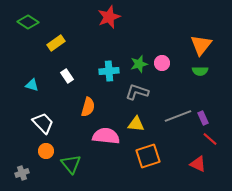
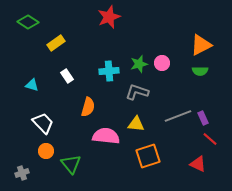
orange triangle: rotated 25 degrees clockwise
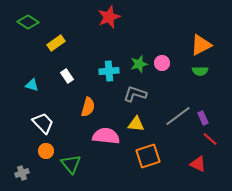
gray L-shape: moved 2 px left, 2 px down
gray line: rotated 16 degrees counterclockwise
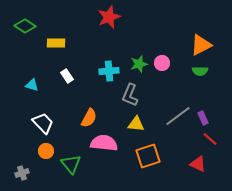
green diamond: moved 3 px left, 4 px down
yellow rectangle: rotated 36 degrees clockwise
gray L-shape: moved 5 px left, 1 px down; rotated 85 degrees counterclockwise
orange semicircle: moved 1 px right, 11 px down; rotated 12 degrees clockwise
pink semicircle: moved 2 px left, 7 px down
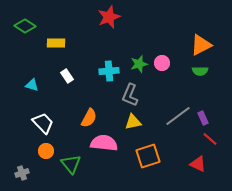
yellow triangle: moved 3 px left, 2 px up; rotated 18 degrees counterclockwise
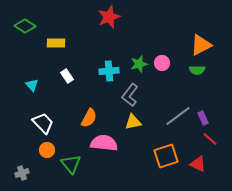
green semicircle: moved 3 px left, 1 px up
cyan triangle: rotated 32 degrees clockwise
gray L-shape: rotated 15 degrees clockwise
orange circle: moved 1 px right, 1 px up
orange square: moved 18 px right
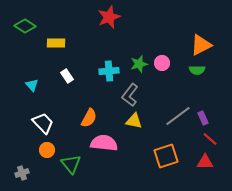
yellow triangle: moved 1 px right, 1 px up; rotated 24 degrees clockwise
red triangle: moved 7 px right, 2 px up; rotated 24 degrees counterclockwise
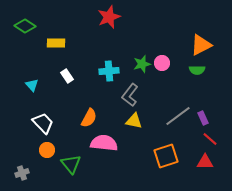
green star: moved 3 px right
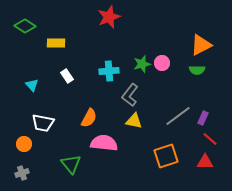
purple rectangle: rotated 48 degrees clockwise
white trapezoid: rotated 145 degrees clockwise
orange circle: moved 23 px left, 6 px up
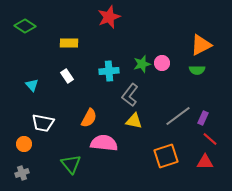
yellow rectangle: moved 13 px right
